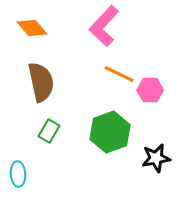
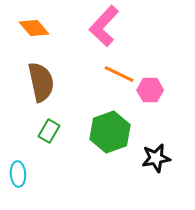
orange diamond: moved 2 px right
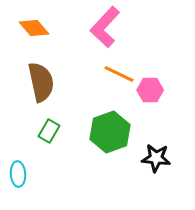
pink L-shape: moved 1 px right, 1 px down
black star: rotated 16 degrees clockwise
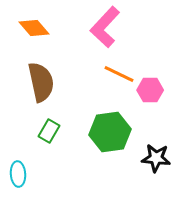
green hexagon: rotated 12 degrees clockwise
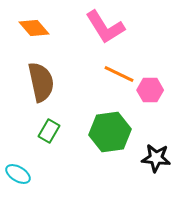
pink L-shape: rotated 75 degrees counterclockwise
cyan ellipse: rotated 55 degrees counterclockwise
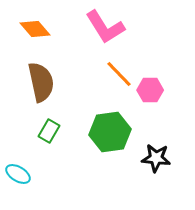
orange diamond: moved 1 px right, 1 px down
orange line: rotated 20 degrees clockwise
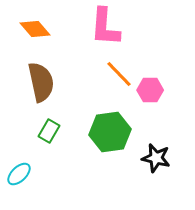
pink L-shape: rotated 36 degrees clockwise
black star: rotated 8 degrees clockwise
cyan ellipse: moved 1 px right; rotated 75 degrees counterclockwise
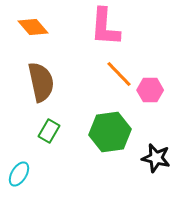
orange diamond: moved 2 px left, 2 px up
cyan ellipse: rotated 15 degrees counterclockwise
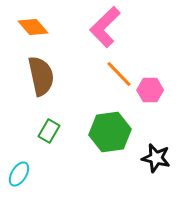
pink L-shape: rotated 42 degrees clockwise
brown semicircle: moved 6 px up
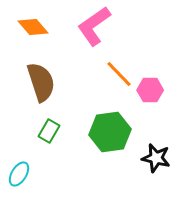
pink L-shape: moved 11 px left, 1 px up; rotated 9 degrees clockwise
brown semicircle: moved 6 px down; rotated 6 degrees counterclockwise
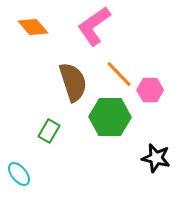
brown semicircle: moved 32 px right
green hexagon: moved 15 px up; rotated 9 degrees clockwise
cyan ellipse: rotated 70 degrees counterclockwise
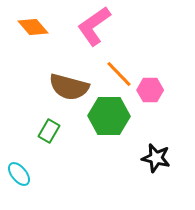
brown semicircle: moved 4 px left, 5 px down; rotated 123 degrees clockwise
green hexagon: moved 1 px left, 1 px up
